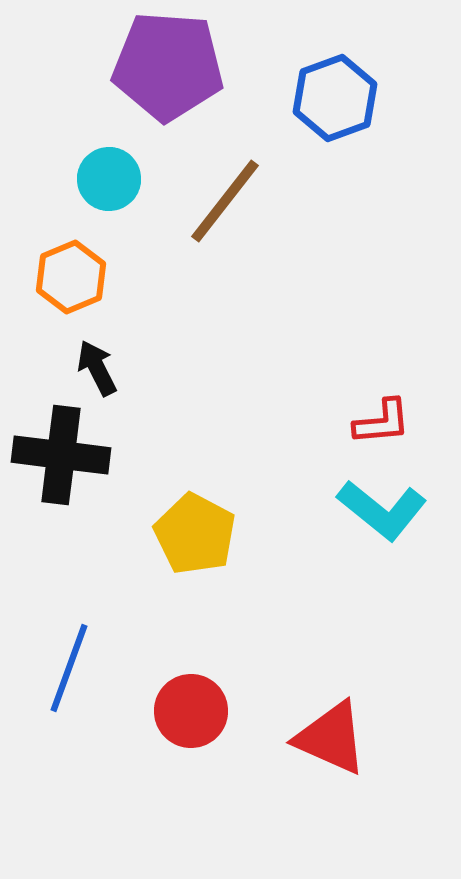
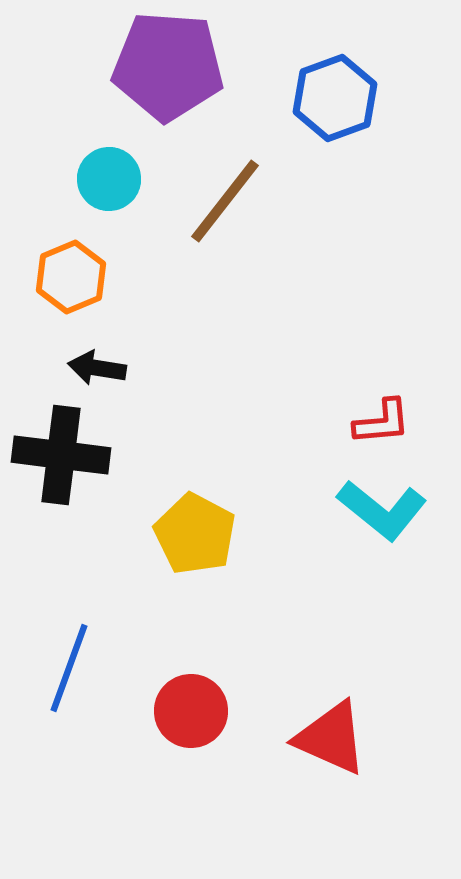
black arrow: rotated 54 degrees counterclockwise
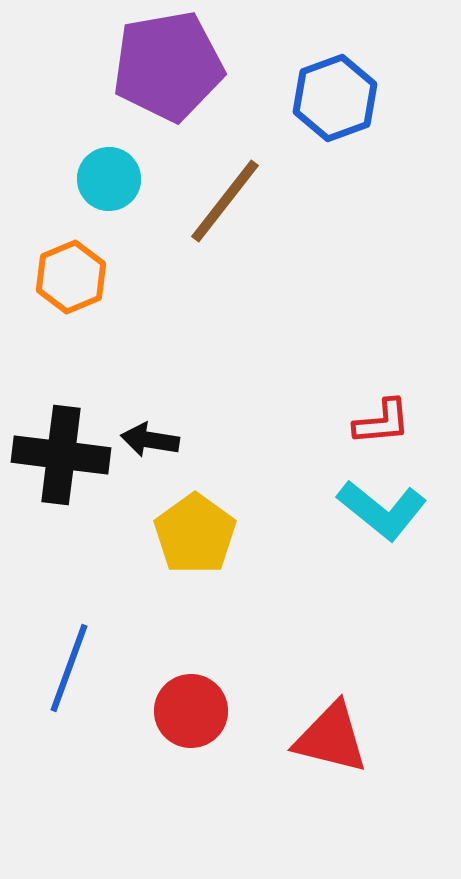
purple pentagon: rotated 14 degrees counterclockwise
black arrow: moved 53 px right, 72 px down
yellow pentagon: rotated 8 degrees clockwise
red triangle: rotated 10 degrees counterclockwise
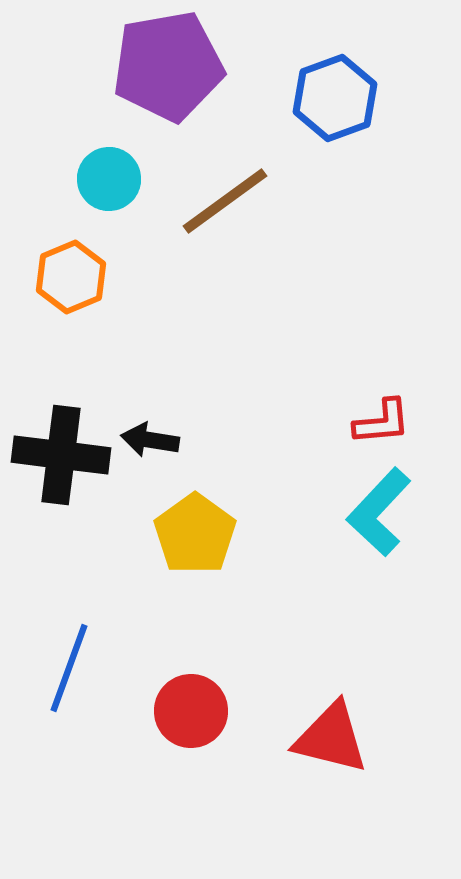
brown line: rotated 16 degrees clockwise
cyan L-shape: moved 3 px left, 2 px down; rotated 94 degrees clockwise
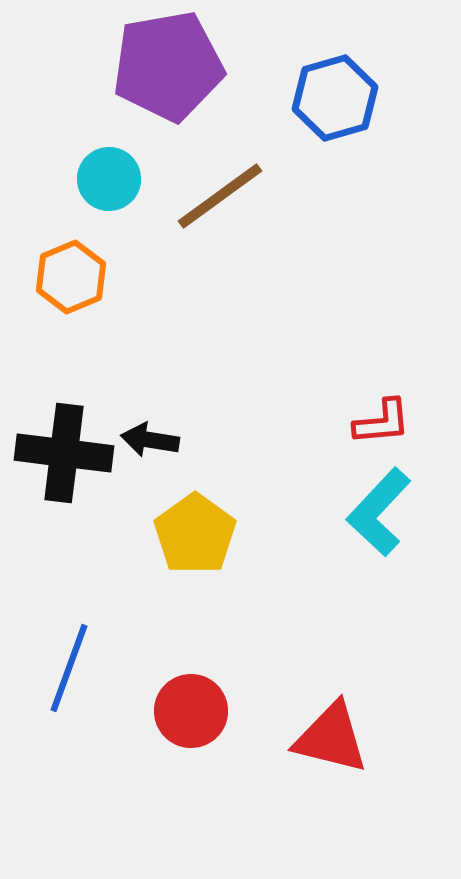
blue hexagon: rotated 4 degrees clockwise
brown line: moved 5 px left, 5 px up
black cross: moved 3 px right, 2 px up
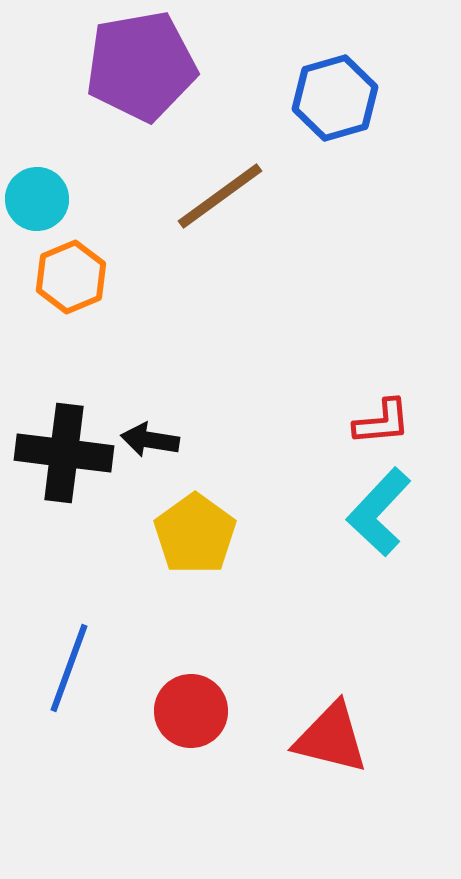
purple pentagon: moved 27 px left
cyan circle: moved 72 px left, 20 px down
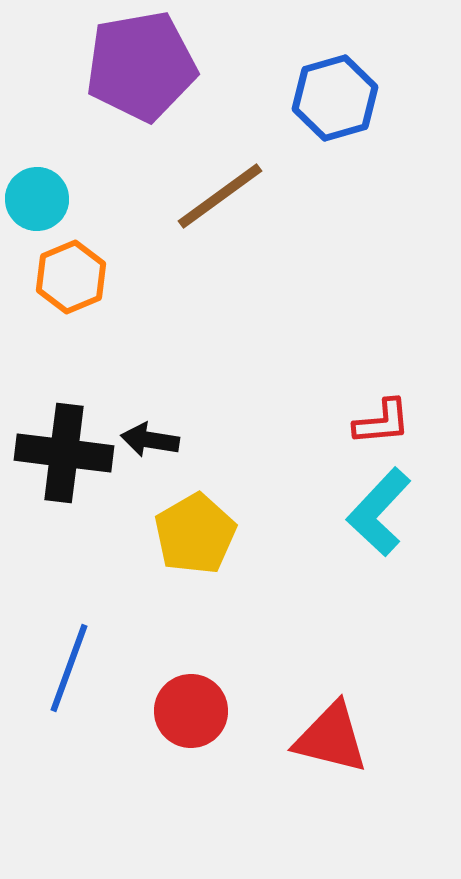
yellow pentagon: rotated 6 degrees clockwise
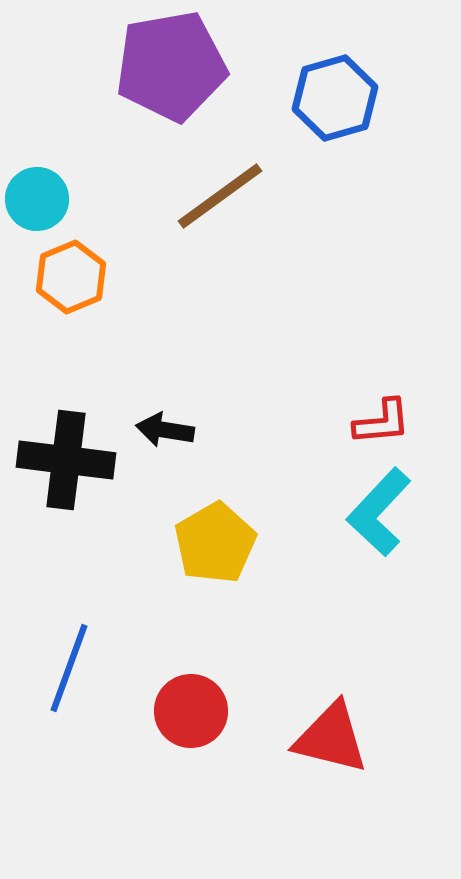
purple pentagon: moved 30 px right
black arrow: moved 15 px right, 10 px up
black cross: moved 2 px right, 7 px down
yellow pentagon: moved 20 px right, 9 px down
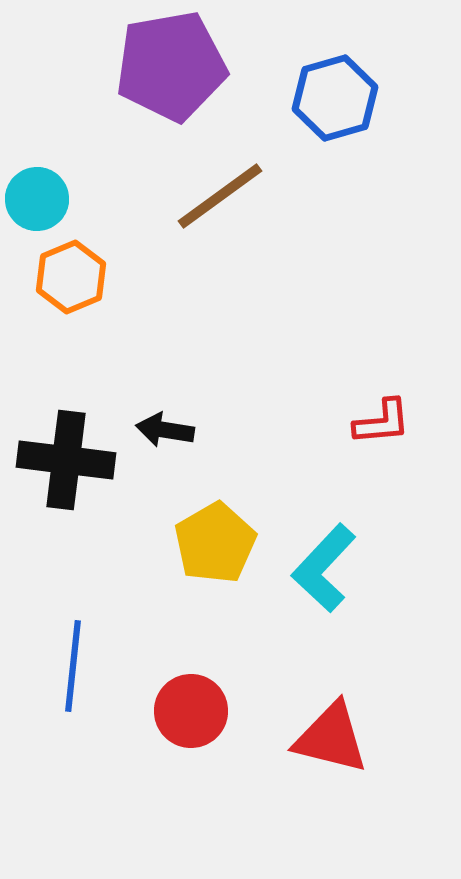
cyan L-shape: moved 55 px left, 56 px down
blue line: moved 4 px right, 2 px up; rotated 14 degrees counterclockwise
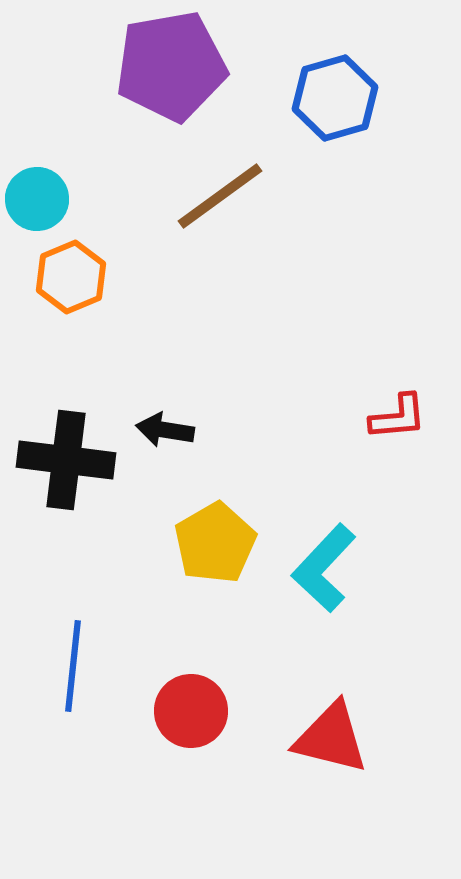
red L-shape: moved 16 px right, 5 px up
